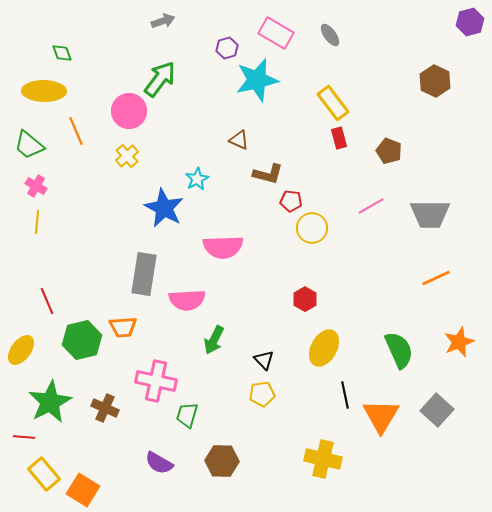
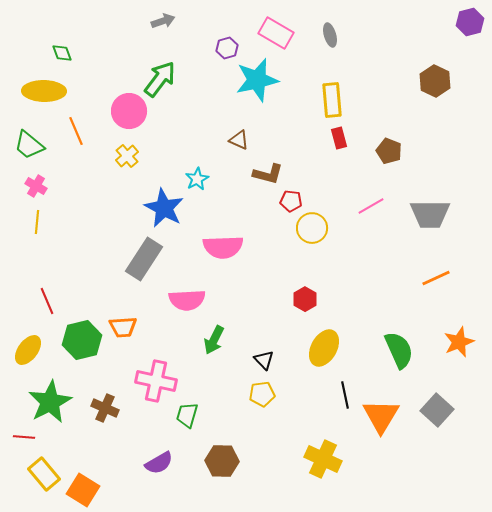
gray ellipse at (330, 35): rotated 20 degrees clockwise
yellow rectangle at (333, 103): moved 1 px left, 3 px up; rotated 32 degrees clockwise
gray rectangle at (144, 274): moved 15 px up; rotated 24 degrees clockwise
yellow ellipse at (21, 350): moved 7 px right
yellow cross at (323, 459): rotated 12 degrees clockwise
purple semicircle at (159, 463): rotated 60 degrees counterclockwise
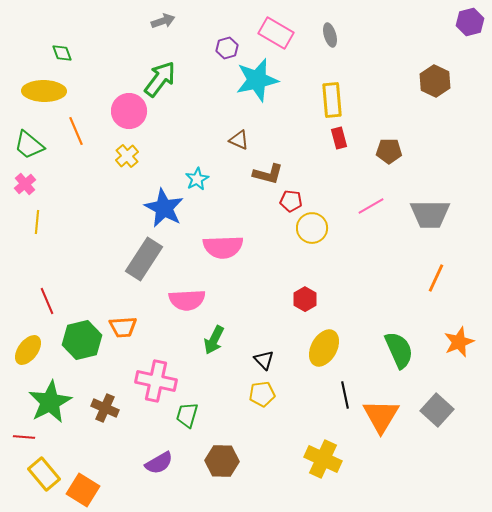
brown pentagon at (389, 151): rotated 20 degrees counterclockwise
pink cross at (36, 186): moved 11 px left, 2 px up; rotated 20 degrees clockwise
orange line at (436, 278): rotated 40 degrees counterclockwise
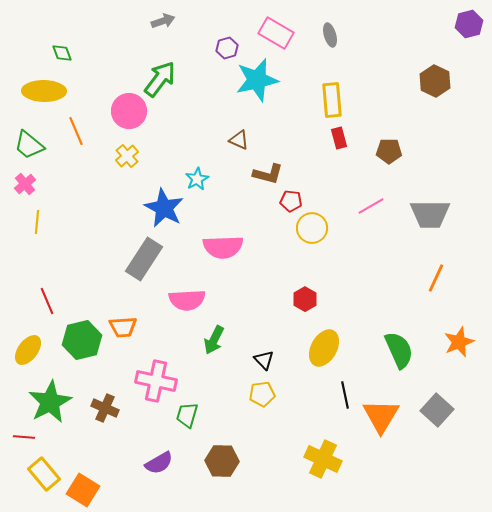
purple hexagon at (470, 22): moved 1 px left, 2 px down
